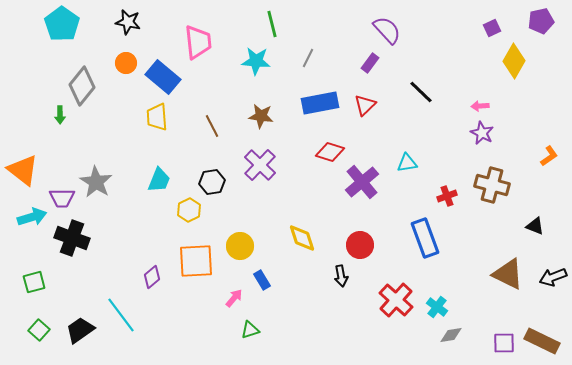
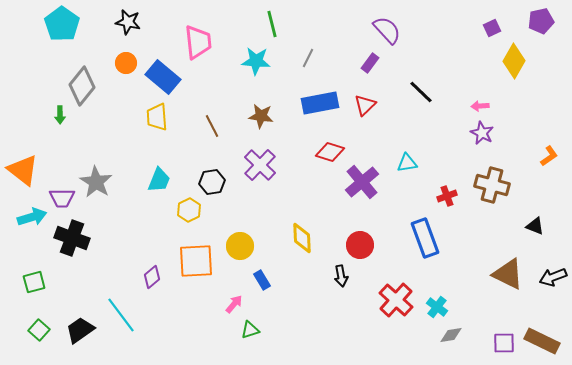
yellow diamond at (302, 238): rotated 16 degrees clockwise
pink arrow at (234, 298): moved 6 px down
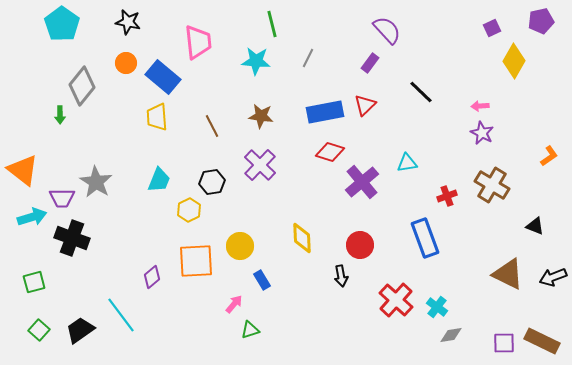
blue rectangle at (320, 103): moved 5 px right, 9 px down
brown cross at (492, 185): rotated 16 degrees clockwise
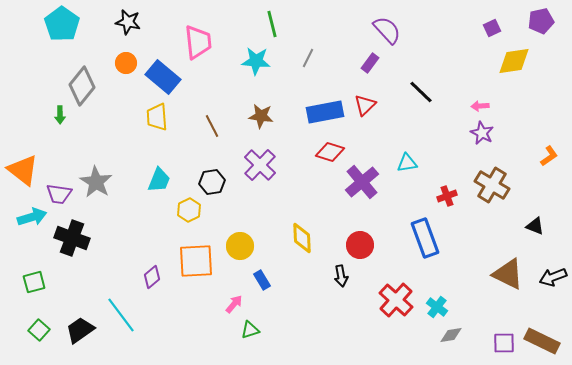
yellow diamond at (514, 61): rotated 52 degrees clockwise
purple trapezoid at (62, 198): moved 3 px left, 4 px up; rotated 8 degrees clockwise
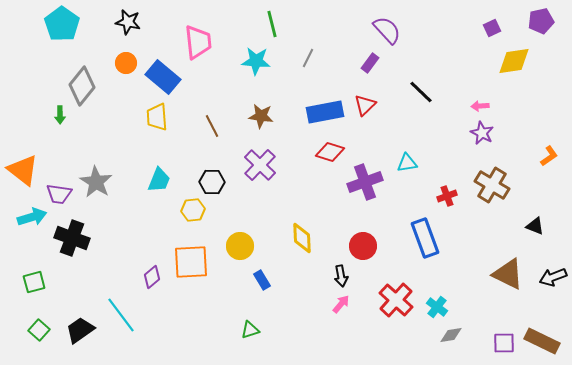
black hexagon at (212, 182): rotated 10 degrees clockwise
purple cross at (362, 182): moved 3 px right; rotated 20 degrees clockwise
yellow hexagon at (189, 210): moved 4 px right; rotated 20 degrees clockwise
red circle at (360, 245): moved 3 px right, 1 px down
orange square at (196, 261): moved 5 px left, 1 px down
pink arrow at (234, 304): moved 107 px right
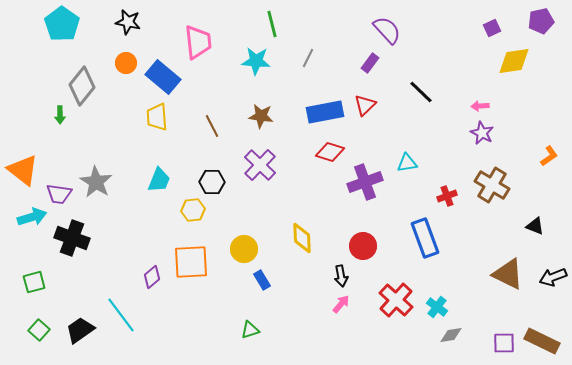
yellow circle at (240, 246): moved 4 px right, 3 px down
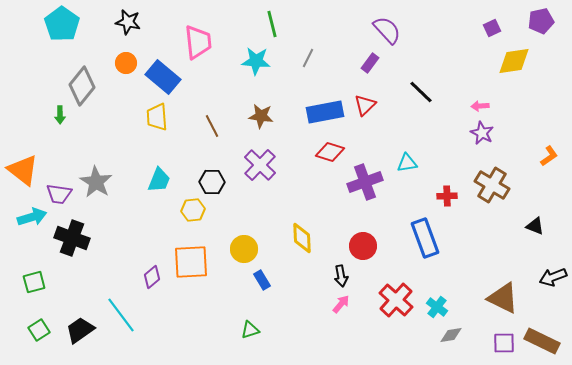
red cross at (447, 196): rotated 18 degrees clockwise
brown triangle at (508, 274): moved 5 px left, 24 px down
green square at (39, 330): rotated 15 degrees clockwise
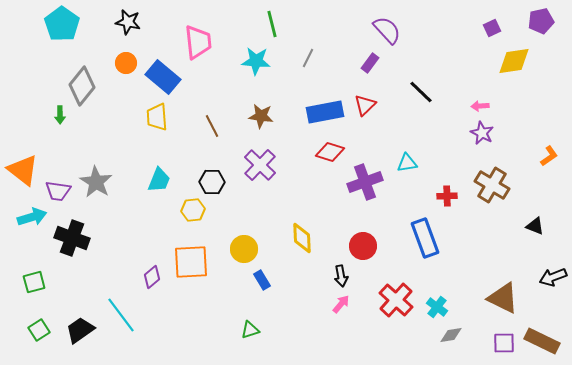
purple trapezoid at (59, 194): moved 1 px left, 3 px up
